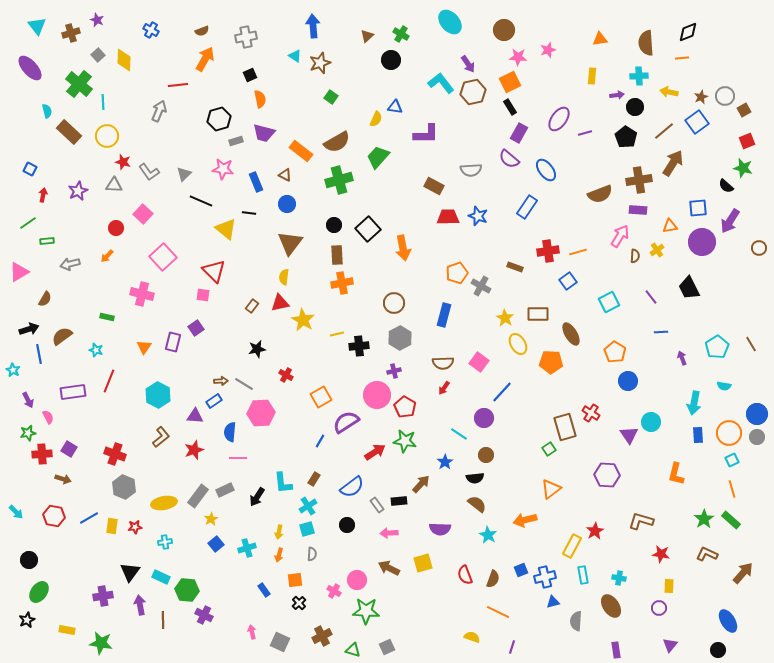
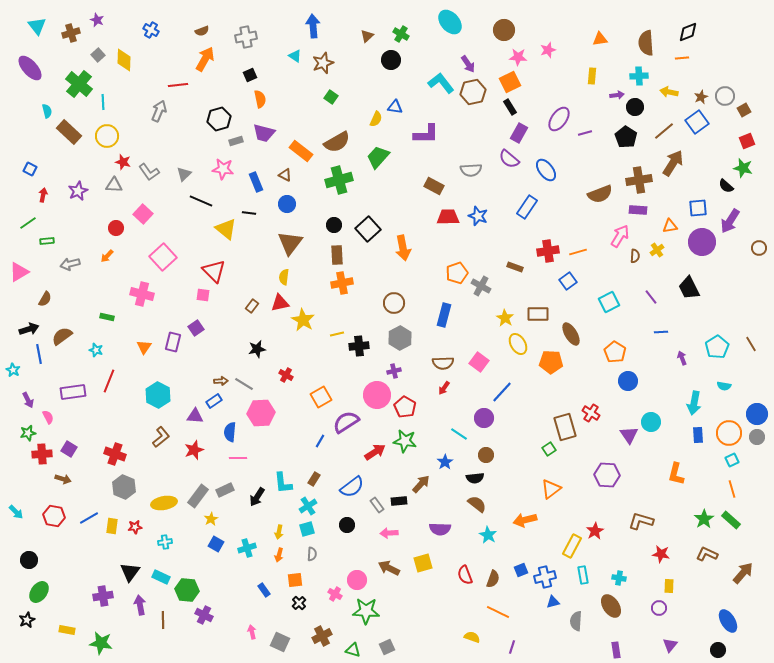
brown star at (320, 63): moved 3 px right
blue square at (216, 544): rotated 21 degrees counterclockwise
pink cross at (334, 591): moved 1 px right, 3 px down
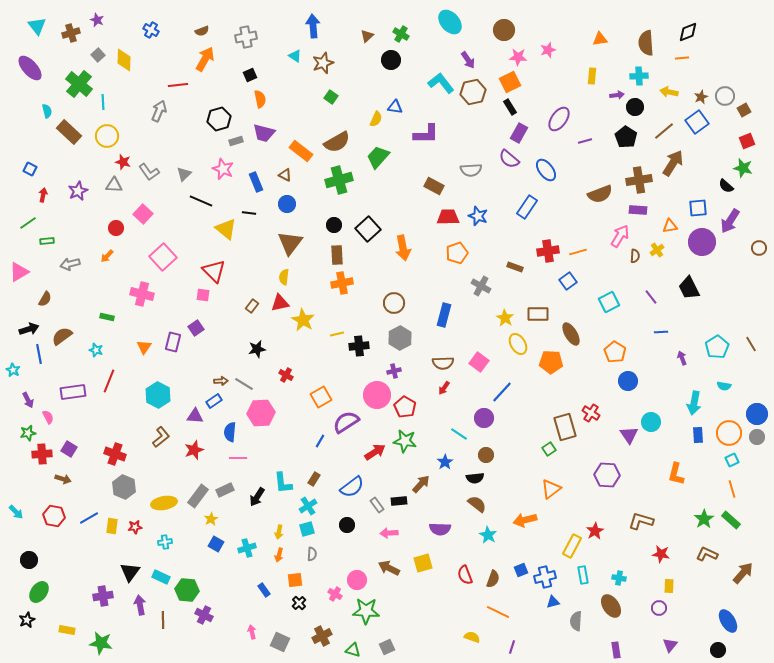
purple arrow at (468, 64): moved 4 px up
purple line at (585, 133): moved 8 px down
pink star at (223, 169): rotated 15 degrees clockwise
orange pentagon at (457, 273): moved 20 px up
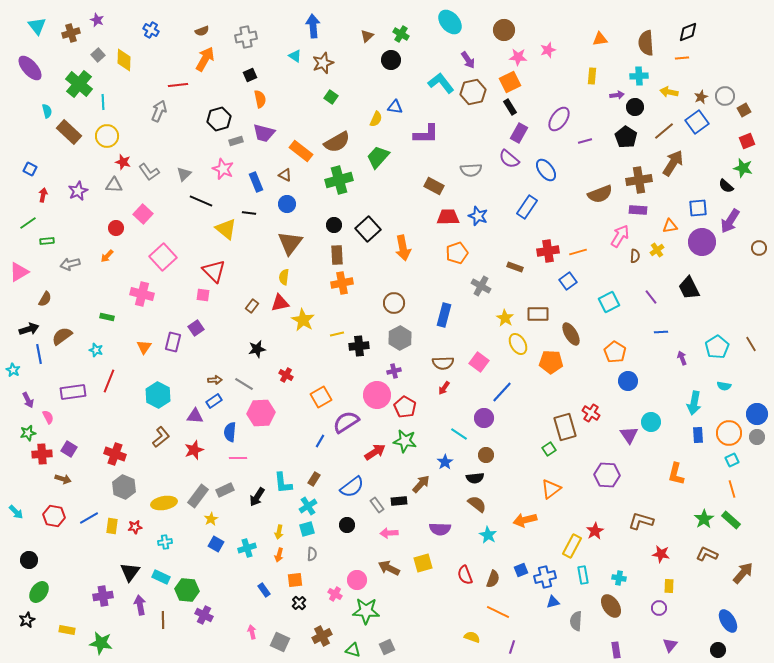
brown arrow at (221, 381): moved 6 px left, 1 px up
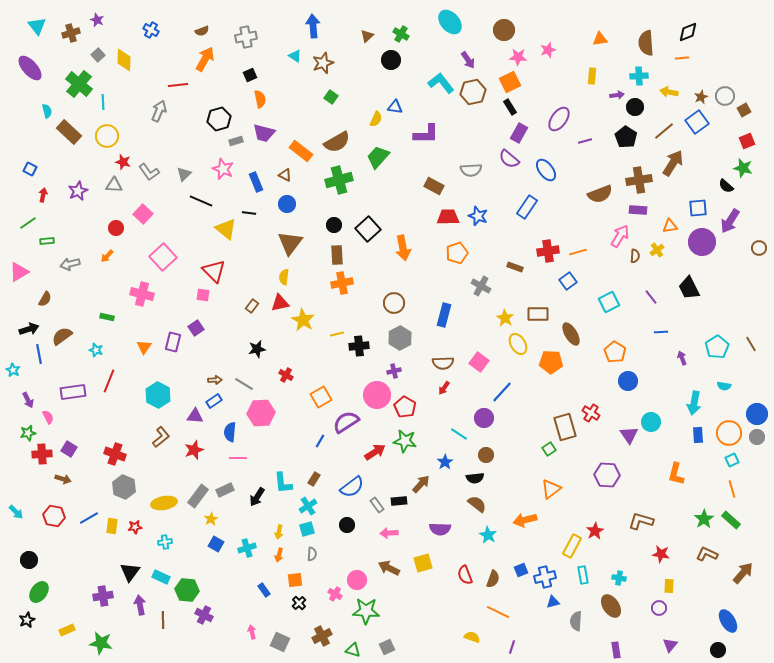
yellow rectangle at (67, 630): rotated 35 degrees counterclockwise
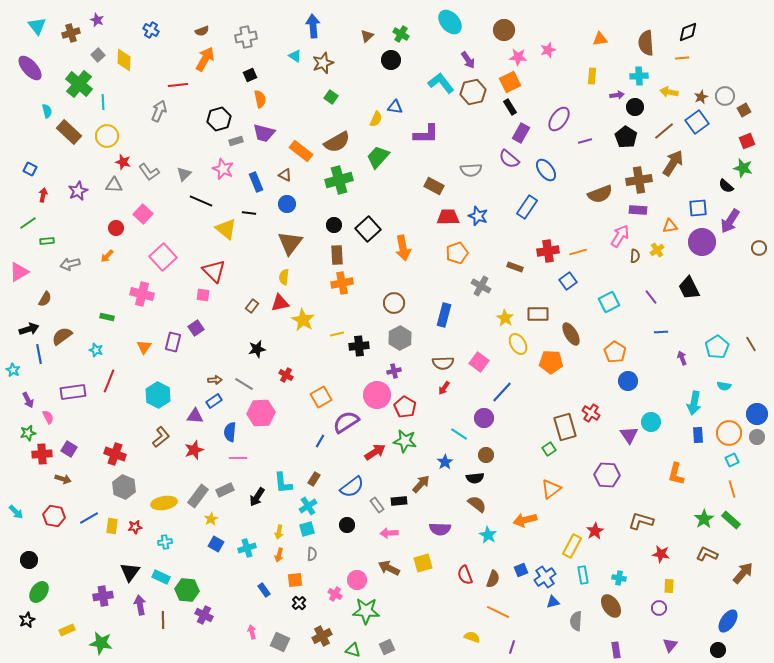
purple rectangle at (519, 133): moved 2 px right
blue cross at (545, 577): rotated 20 degrees counterclockwise
blue ellipse at (728, 621): rotated 65 degrees clockwise
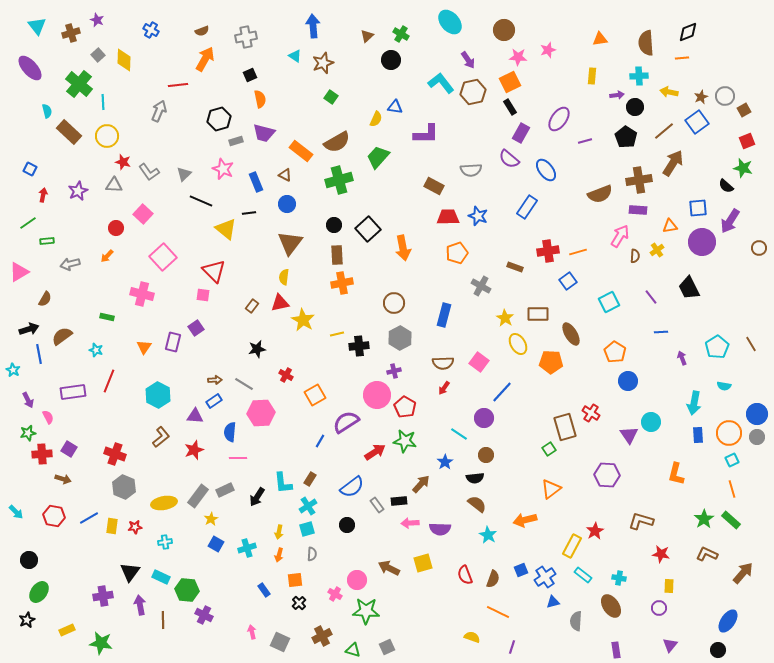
black line at (249, 213): rotated 16 degrees counterclockwise
orange square at (321, 397): moved 6 px left, 2 px up
brown rectangle at (314, 479): moved 4 px left
pink arrow at (389, 533): moved 21 px right, 10 px up
cyan rectangle at (583, 575): rotated 42 degrees counterclockwise
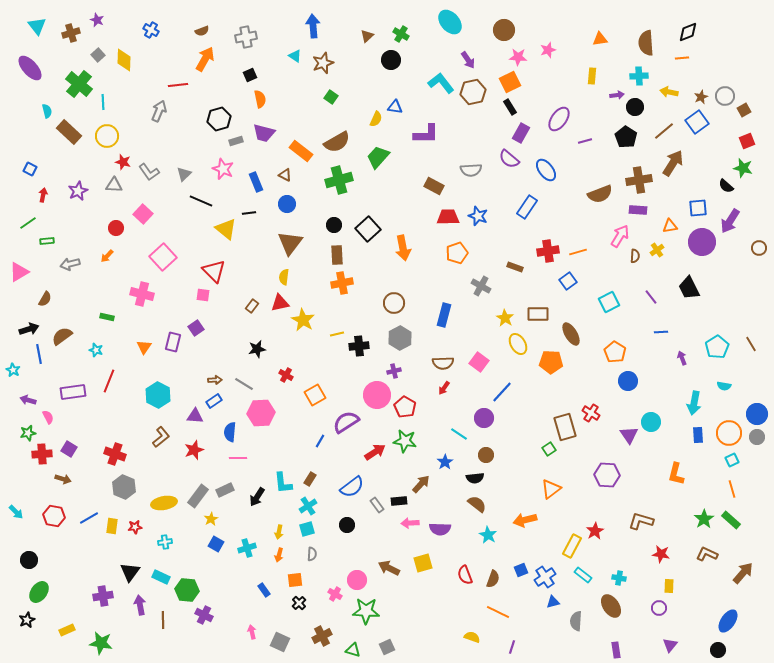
purple arrow at (28, 400): rotated 133 degrees clockwise
